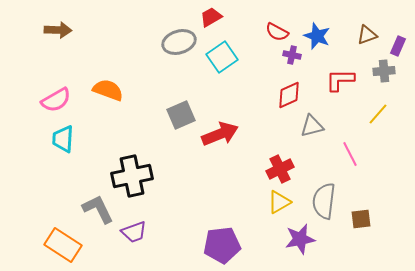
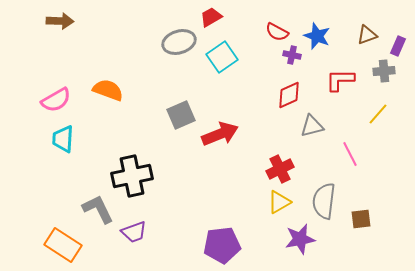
brown arrow: moved 2 px right, 9 px up
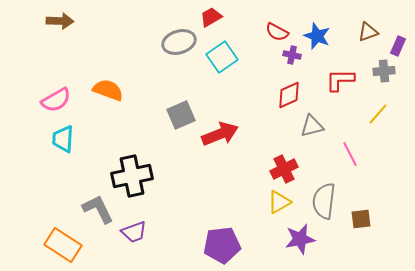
brown triangle: moved 1 px right, 3 px up
red cross: moved 4 px right
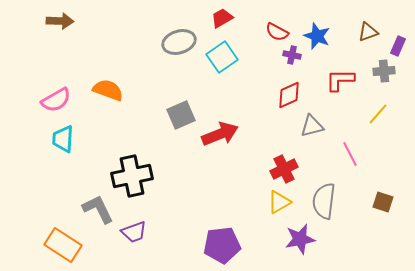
red trapezoid: moved 11 px right, 1 px down
brown square: moved 22 px right, 17 px up; rotated 25 degrees clockwise
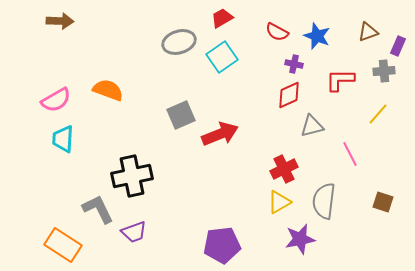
purple cross: moved 2 px right, 9 px down
